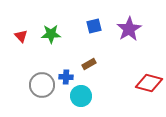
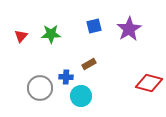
red triangle: rotated 24 degrees clockwise
gray circle: moved 2 px left, 3 px down
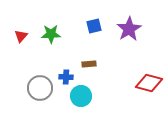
brown rectangle: rotated 24 degrees clockwise
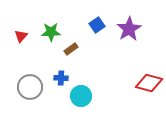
blue square: moved 3 px right, 1 px up; rotated 21 degrees counterclockwise
green star: moved 2 px up
brown rectangle: moved 18 px left, 15 px up; rotated 32 degrees counterclockwise
blue cross: moved 5 px left, 1 px down
gray circle: moved 10 px left, 1 px up
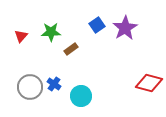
purple star: moved 4 px left, 1 px up
blue cross: moved 7 px left, 6 px down; rotated 32 degrees clockwise
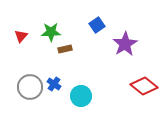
purple star: moved 16 px down
brown rectangle: moved 6 px left; rotated 24 degrees clockwise
red diamond: moved 5 px left, 3 px down; rotated 24 degrees clockwise
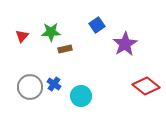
red triangle: moved 1 px right
red diamond: moved 2 px right
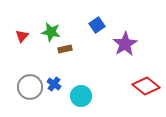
green star: rotated 12 degrees clockwise
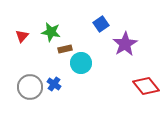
blue square: moved 4 px right, 1 px up
red diamond: rotated 12 degrees clockwise
cyan circle: moved 33 px up
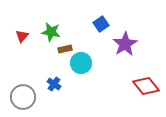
gray circle: moved 7 px left, 10 px down
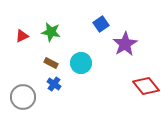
red triangle: rotated 24 degrees clockwise
brown rectangle: moved 14 px left, 14 px down; rotated 40 degrees clockwise
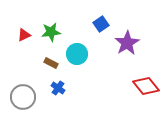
green star: rotated 18 degrees counterclockwise
red triangle: moved 2 px right, 1 px up
purple star: moved 2 px right, 1 px up
cyan circle: moved 4 px left, 9 px up
blue cross: moved 4 px right, 4 px down
